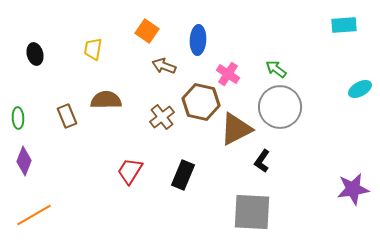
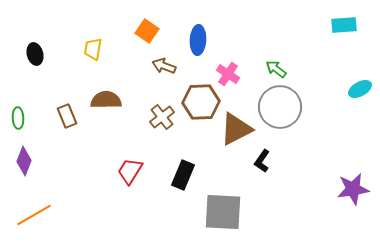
brown hexagon: rotated 15 degrees counterclockwise
gray square: moved 29 px left
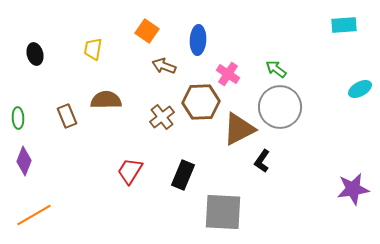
brown triangle: moved 3 px right
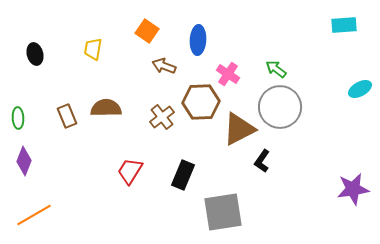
brown semicircle: moved 8 px down
gray square: rotated 12 degrees counterclockwise
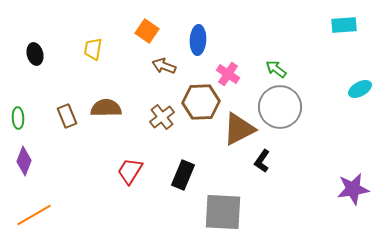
gray square: rotated 12 degrees clockwise
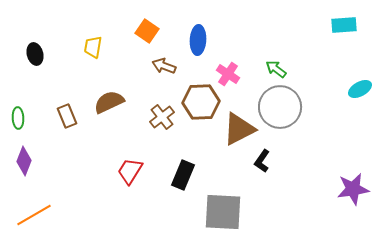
yellow trapezoid: moved 2 px up
brown semicircle: moved 3 px right, 6 px up; rotated 24 degrees counterclockwise
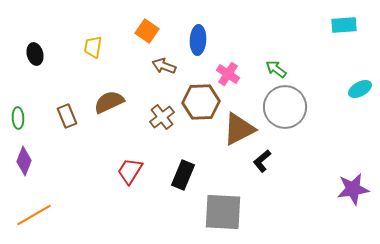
gray circle: moved 5 px right
black L-shape: rotated 15 degrees clockwise
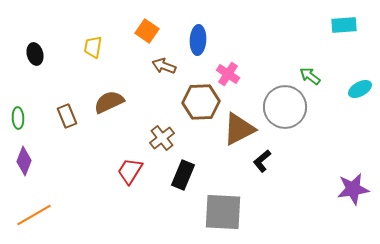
green arrow: moved 34 px right, 7 px down
brown cross: moved 21 px down
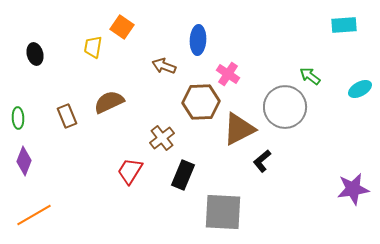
orange square: moved 25 px left, 4 px up
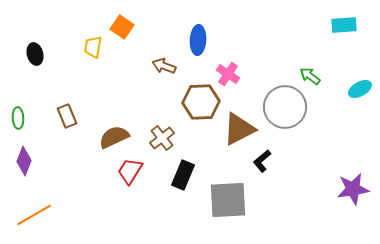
brown semicircle: moved 5 px right, 35 px down
gray square: moved 5 px right, 12 px up; rotated 6 degrees counterclockwise
